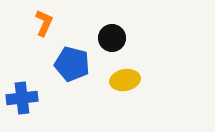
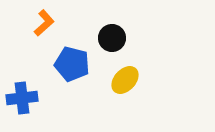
orange L-shape: rotated 24 degrees clockwise
yellow ellipse: rotated 36 degrees counterclockwise
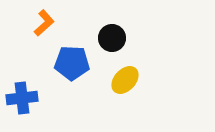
blue pentagon: moved 1 px up; rotated 12 degrees counterclockwise
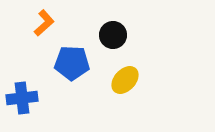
black circle: moved 1 px right, 3 px up
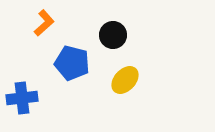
blue pentagon: rotated 12 degrees clockwise
